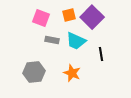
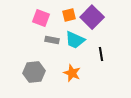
cyan trapezoid: moved 1 px left, 1 px up
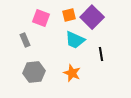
gray rectangle: moved 27 px left; rotated 56 degrees clockwise
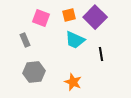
purple square: moved 3 px right
orange star: moved 1 px right, 9 px down
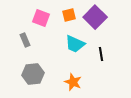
cyan trapezoid: moved 4 px down
gray hexagon: moved 1 px left, 2 px down
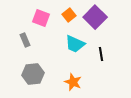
orange square: rotated 24 degrees counterclockwise
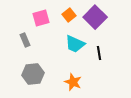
pink square: rotated 36 degrees counterclockwise
black line: moved 2 px left, 1 px up
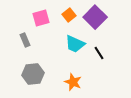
black line: rotated 24 degrees counterclockwise
